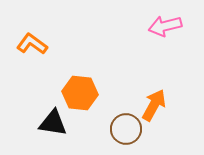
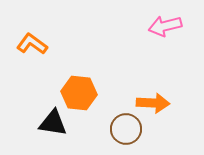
orange hexagon: moved 1 px left
orange arrow: moved 1 px left, 2 px up; rotated 64 degrees clockwise
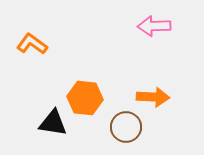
pink arrow: moved 11 px left; rotated 12 degrees clockwise
orange hexagon: moved 6 px right, 5 px down
orange arrow: moved 6 px up
brown circle: moved 2 px up
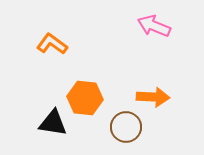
pink arrow: rotated 24 degrees clockwise
orange L-shape: moved 20 px right
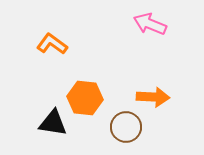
pink arrow: moved 4 px left, 2 px up
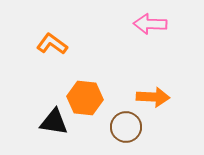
pink arrow: rotated 20 degrees counterclockwise
black triangle: moved 1 px right, 1 px up
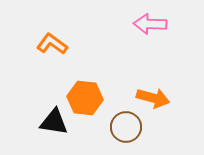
orange arrow: moved 1 px down; rotated 12 degrees clockwise
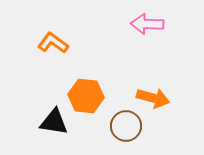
pink arrow: moved 3 px left
orange L-shape: moved 1 px right, 1 px up
orange hexagon: moved 1 px right, 2 px up
brown circle: moved 1 px up
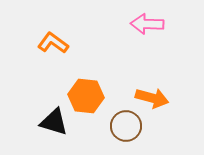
orange arrow: moved 1 px left
black triangle: rotated 8 degrees clockwise
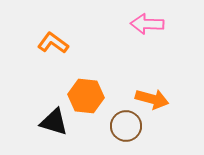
orange arrow: moved 1 px down
